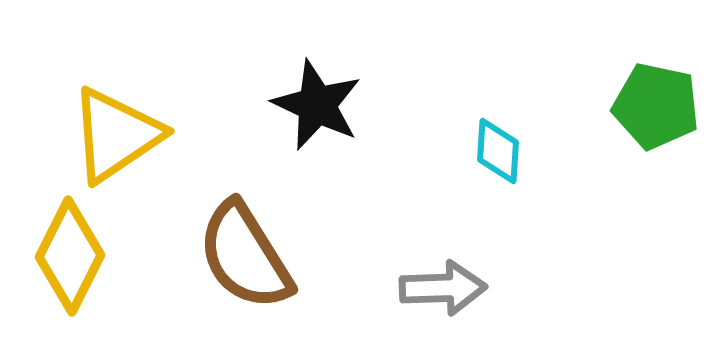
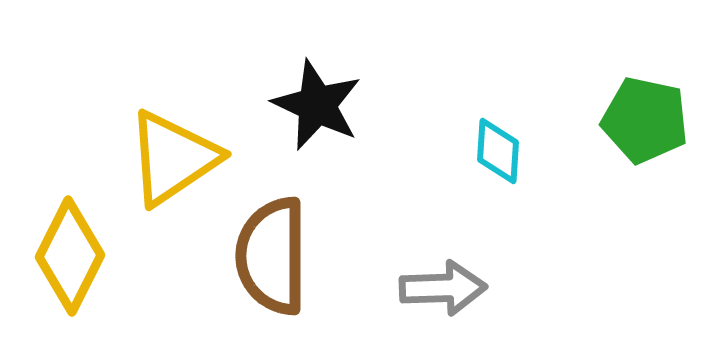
green pentagon: moved 11 px left, 14 px down
yellow triangle: moved 57 px right, 23 px down
brown semicircle: moved 27 px right; rotated 32 degrees clockwise
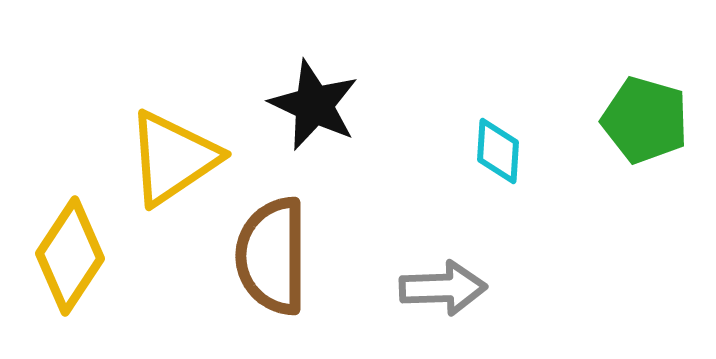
black star: moved 3 px left
green pentagon: rotated 4 degrees clockwise
yellow diamond: rotated 7 degrees clockwise
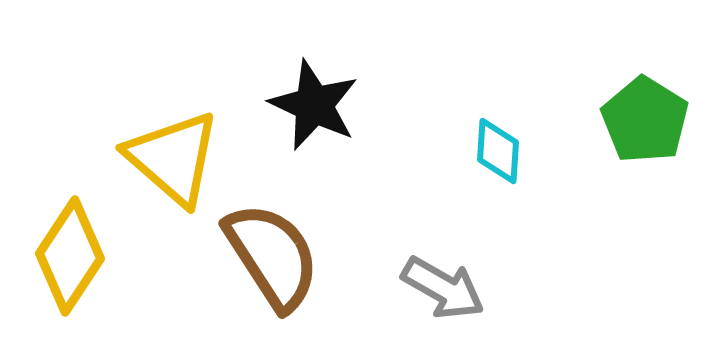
green pentagon: rotated 16 degrees clockwise
yellow triangle: rotated 45 degrees counterclockwise
brown semicircle: rotated 147 degrees clockwise
gray arrow: rotated 32 degrees clockwise
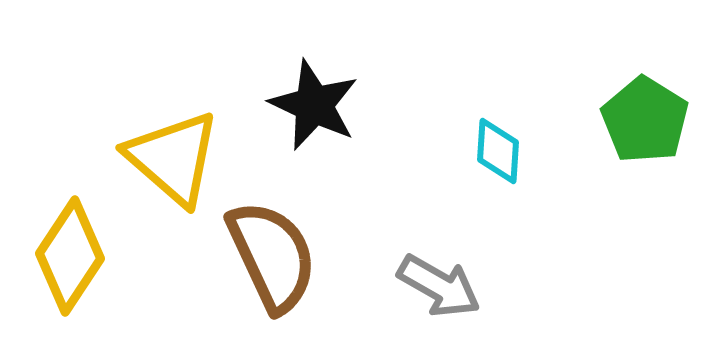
brown semicircle: rotated 8 degrees clockwise
gray arrow: moved 4 px left, 2 px up
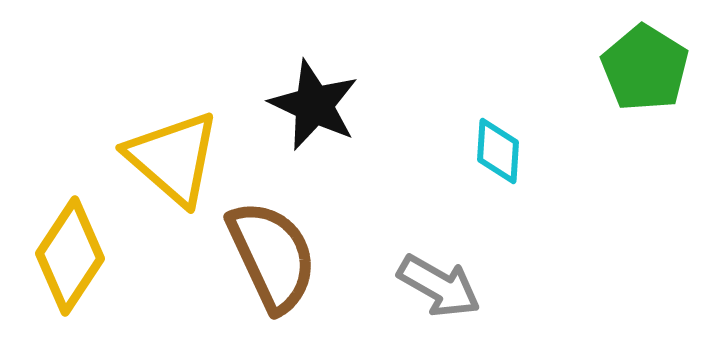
green pentagon: moved 52 px up
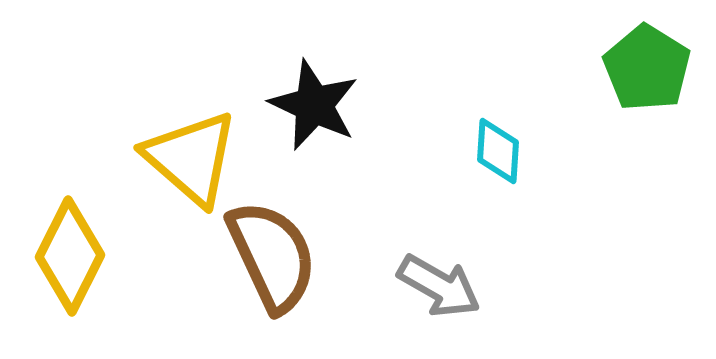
green pentagon: moved 2 px right
yellow triangle: moved 18 px right
yellow diamond: rotated 7 degrees counterclockwise
